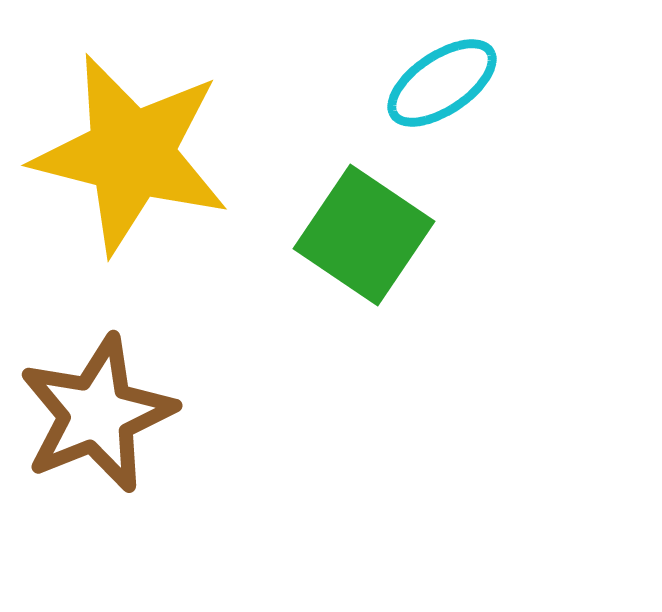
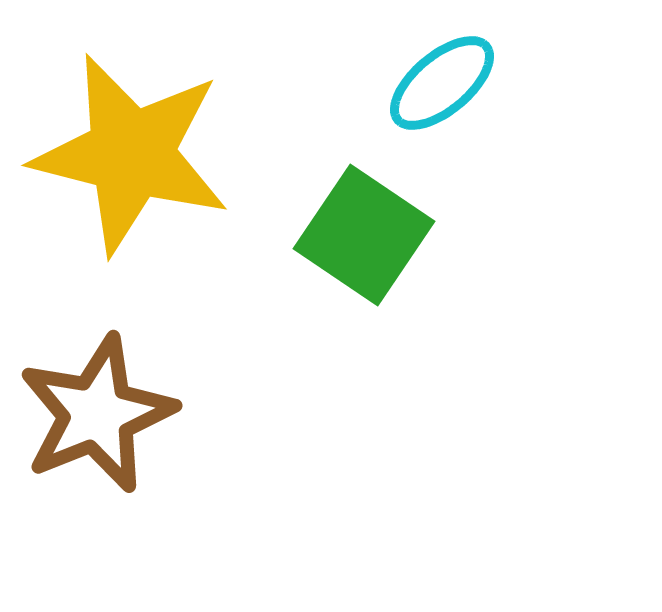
cyan ellipse: rotated 6 degrees counterclockwise
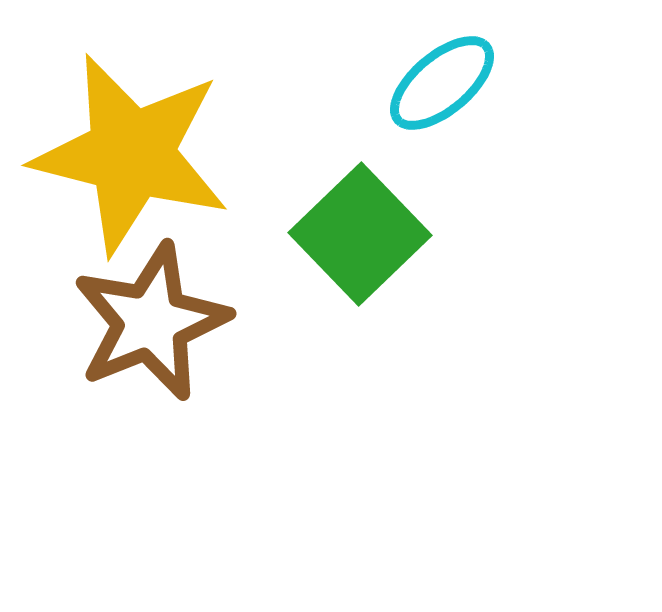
green square: moved 4 px left, 1 px up; rotated 12 degrees clockwise
brown star: moved 54 px right, 92 px up
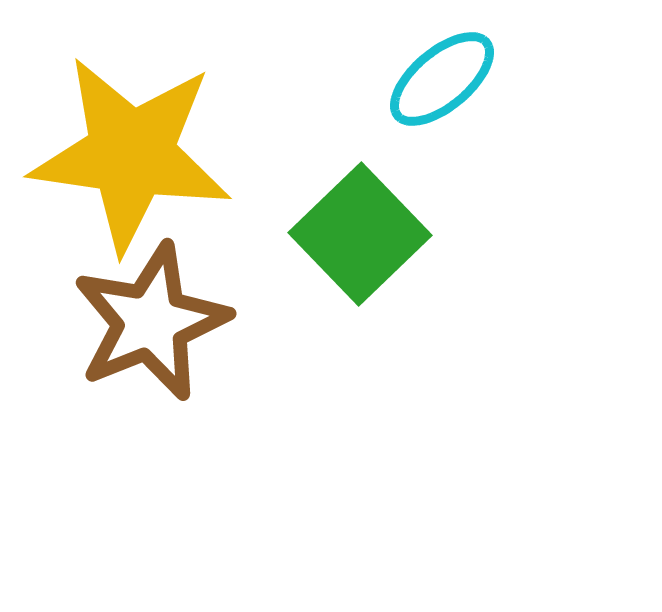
cyan ellipse: moved 4 px up
yellow star: rotated 6 degrees counterclockwise
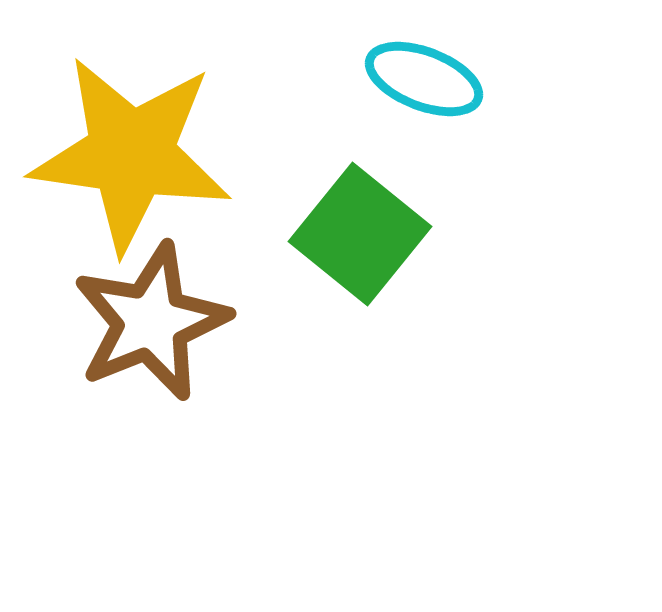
cyan ellipse: moved 18 px left; rotated 61 degrees clockwise
green square: rotated 7 degrees counterclockwise
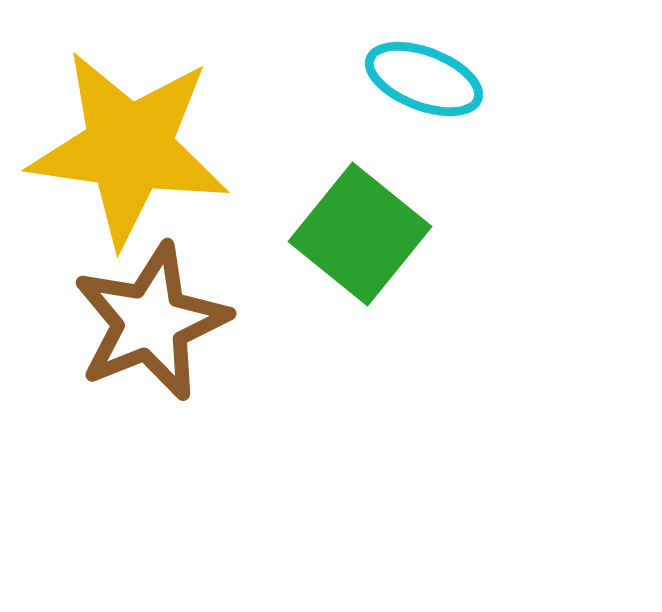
yellow star: moved 2 px left, 6 px up
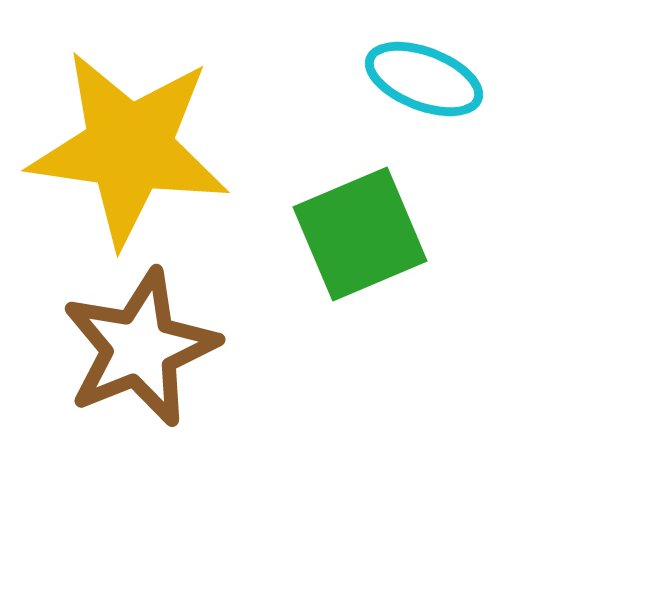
green square: rotated 28 degrees clockwise
brown star: moved 11 px left, 26 px down
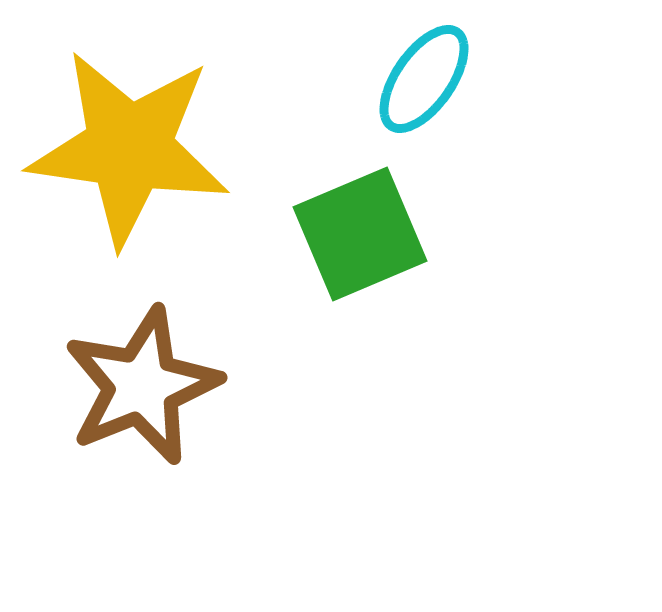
cyan ellipse: rotated 76 degrees counterclockwise
brown star: moved 2 px right, 38 px down
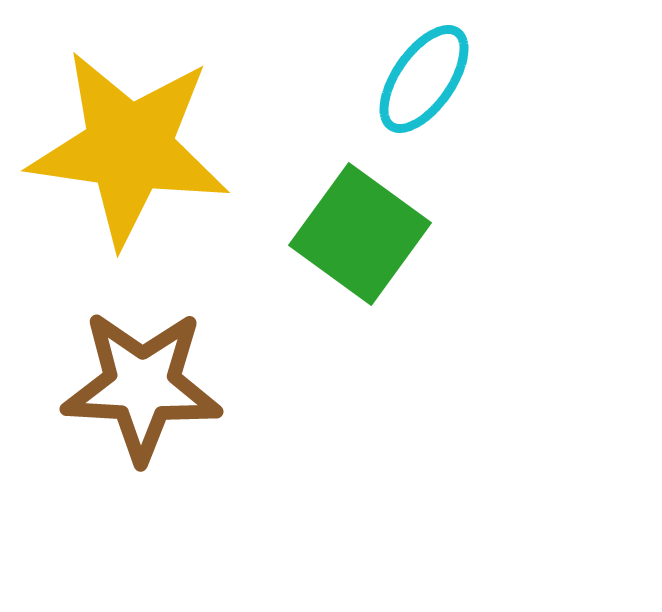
green square: rotated 31 degrees counterclockwise
brown star: rotated 25 degrees clockwise
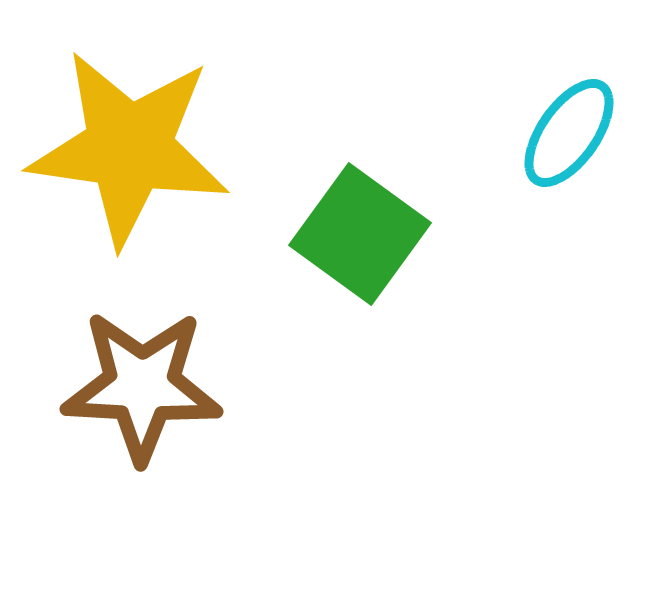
cyan ellipse: moved 145 px right, 54 px down
